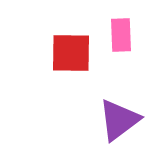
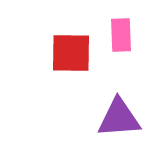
purple triangle: moved 2 px up; rotated 33 degrees clockwise
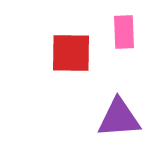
pink rectangle: moved 3 px right, 3 px up
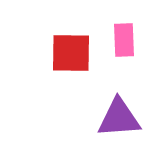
pink rectangle: moved 8 px down
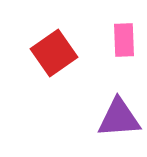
red square: moved 17 px left; rotated 36 degrees counterclockwise
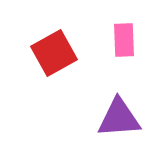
red square: rotated 6 degrees clockwise
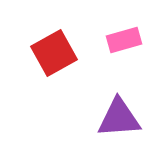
pink rectangle: rotated 76 degrees clockwise
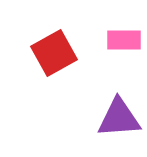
pink rectangle: rotated 16 degrees clockwise
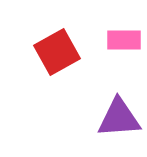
red square: moved 3 px right, 1 px up
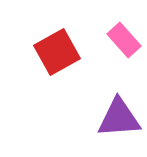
pink rectangle: rotated 48 degrees clockwise
